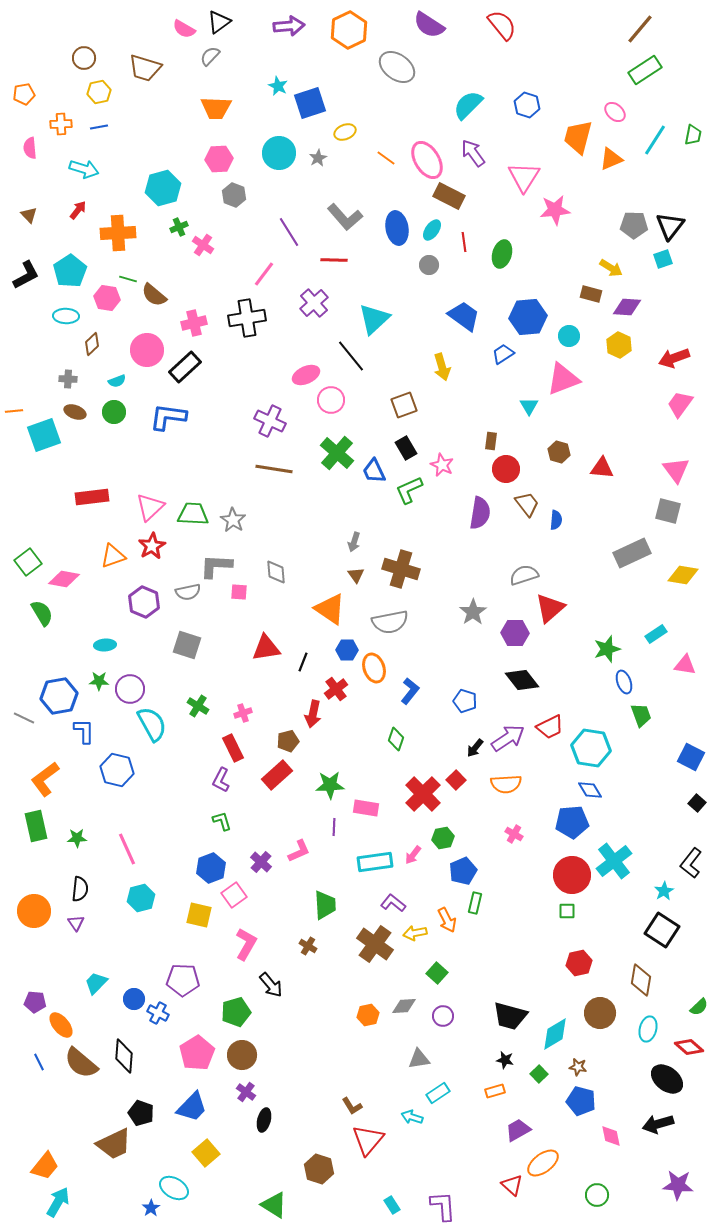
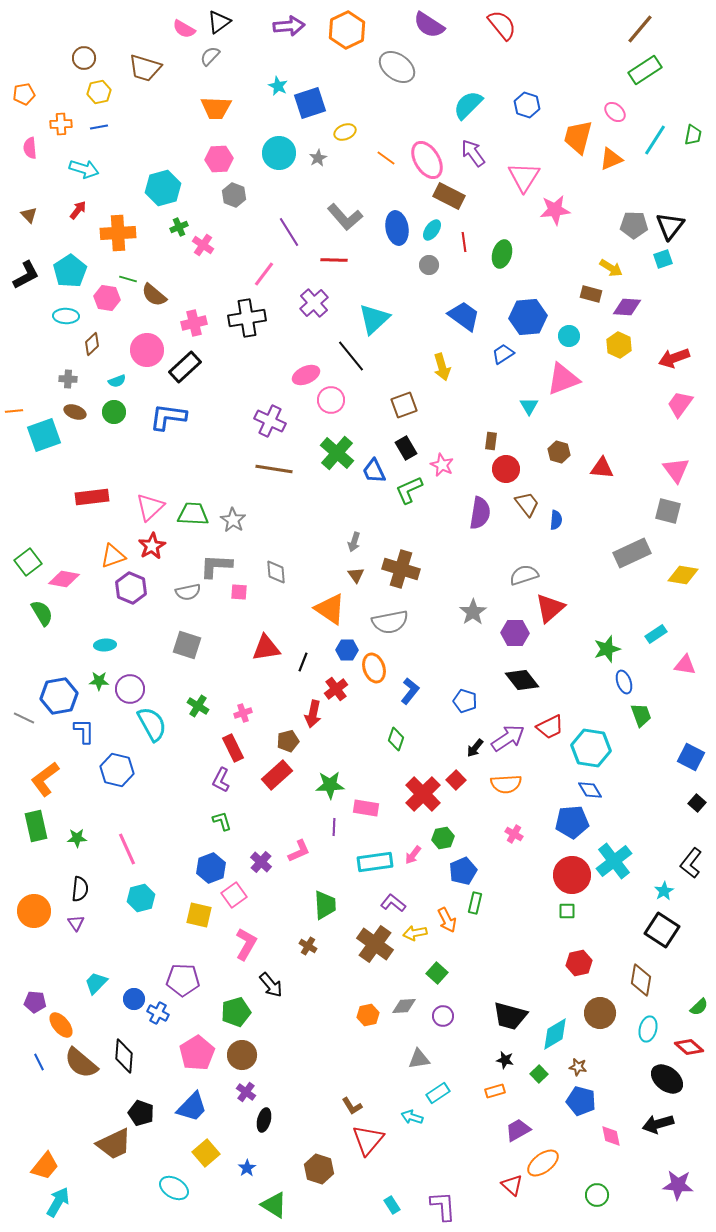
orange hexagon at (349, 30): moved 2 px left
purple hexagon at (144, 602): moved 13 px left, 14 px up
blue star at (151, 1208): moved 96 px right, 40 px up
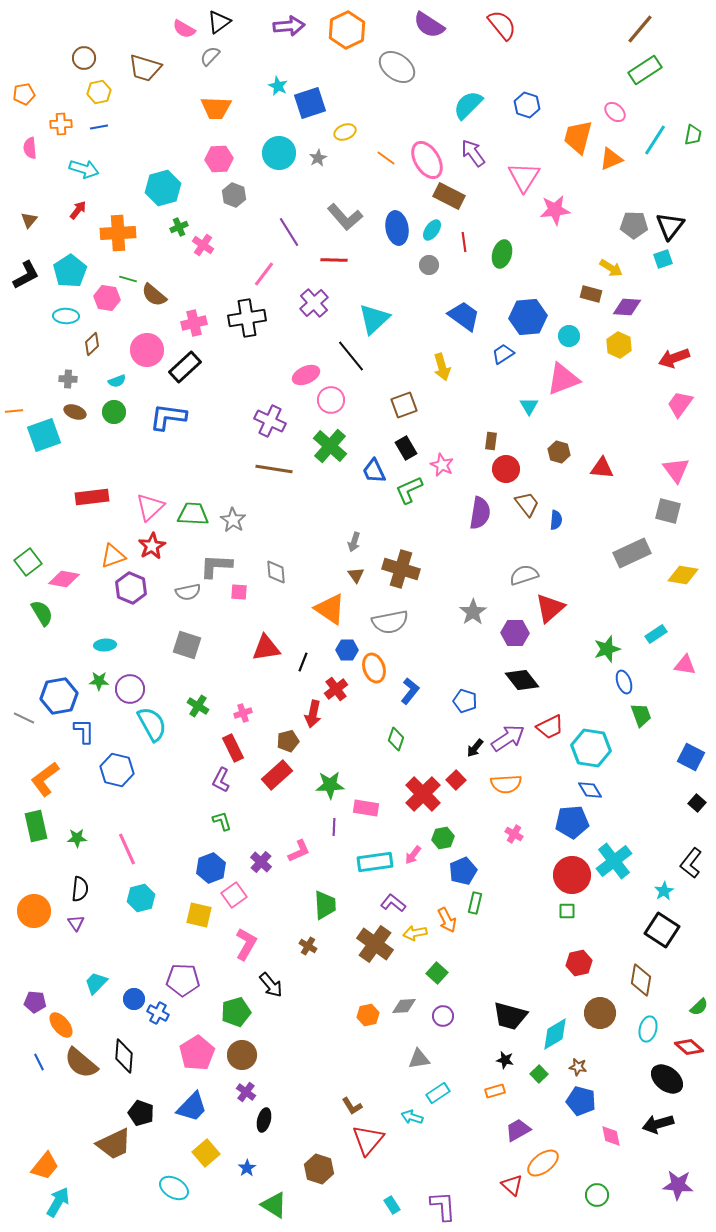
brown triangle at (29, 215): moved 5 px down; rotated 24 degrees clockwise
green cross at (337, 453): moved 7 px left, 7 px up
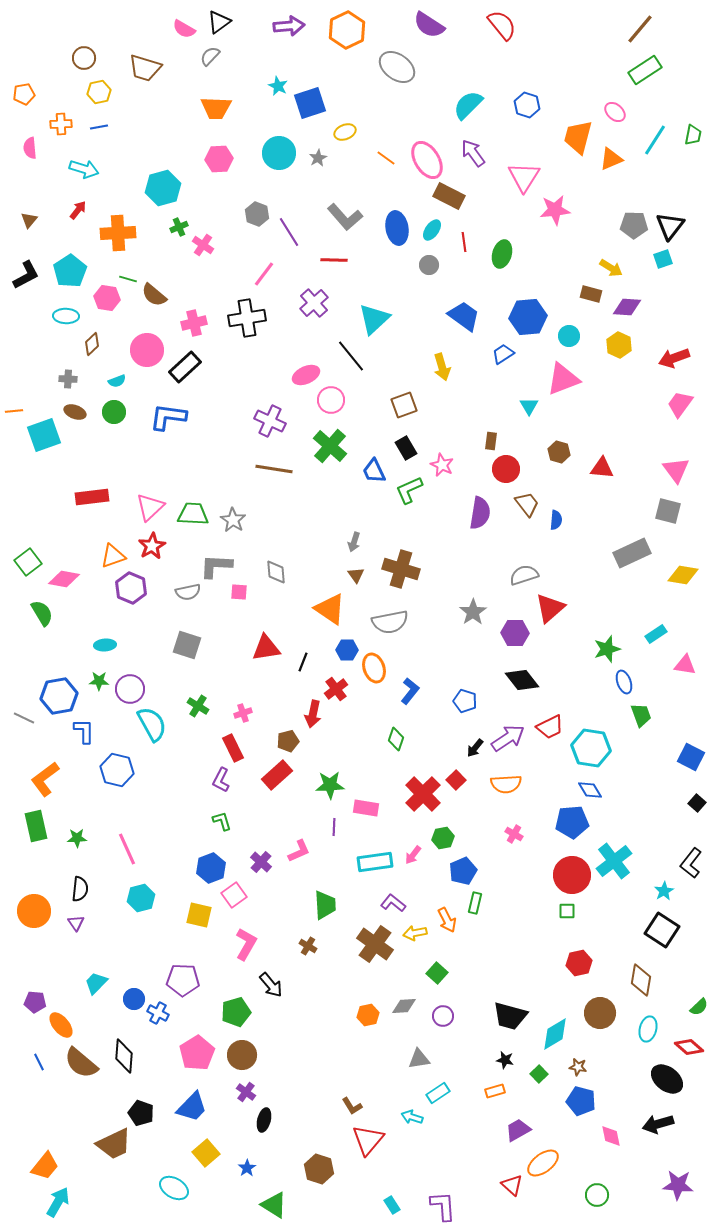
gray hexagon at (234, 195): moved 23 px right, 19 px down
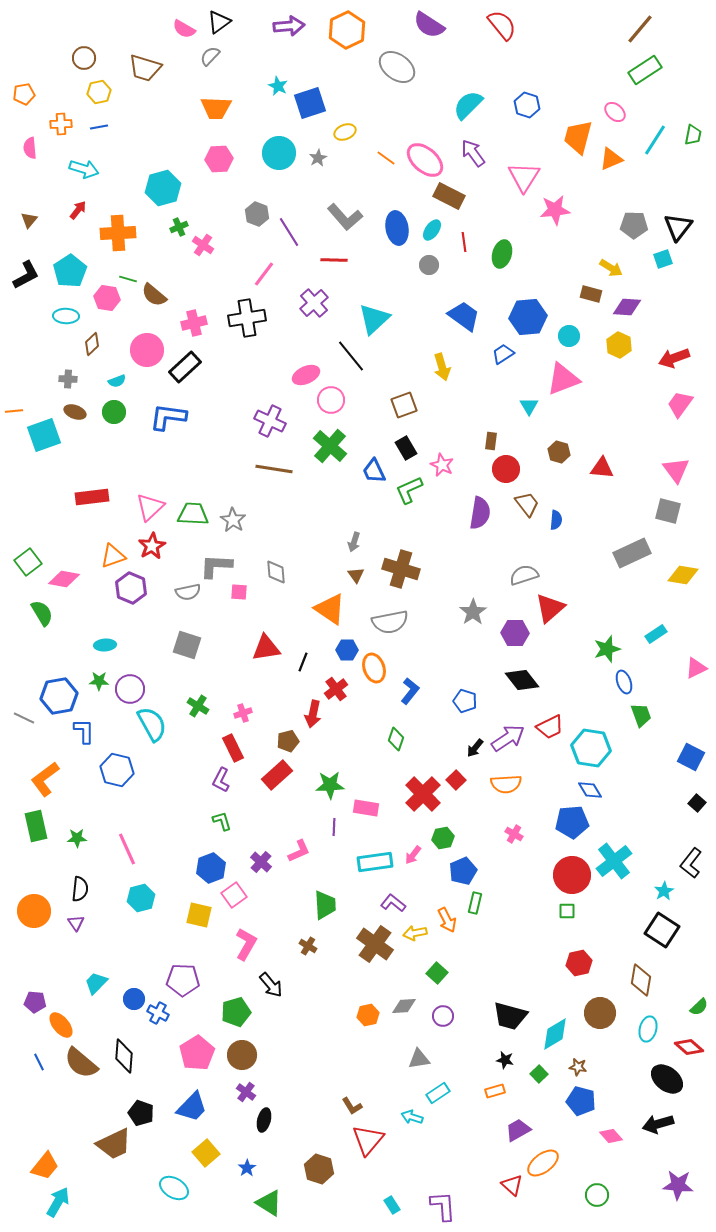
pink ellipse at (427, 160): moved 2 px left; rotated 18 degrees counterclockwise
black triangle at (670, 226): moved 8 px right, 1 px down
pink triangle at (685, 665): moved 11 px right, 3 px down; rotated 35 degrees counterclockwise
pink diamond at (611, 1136): rotated 30 degrees counterclockwise
green triangle at (274, 1205): moved 5 px left, 2 px up
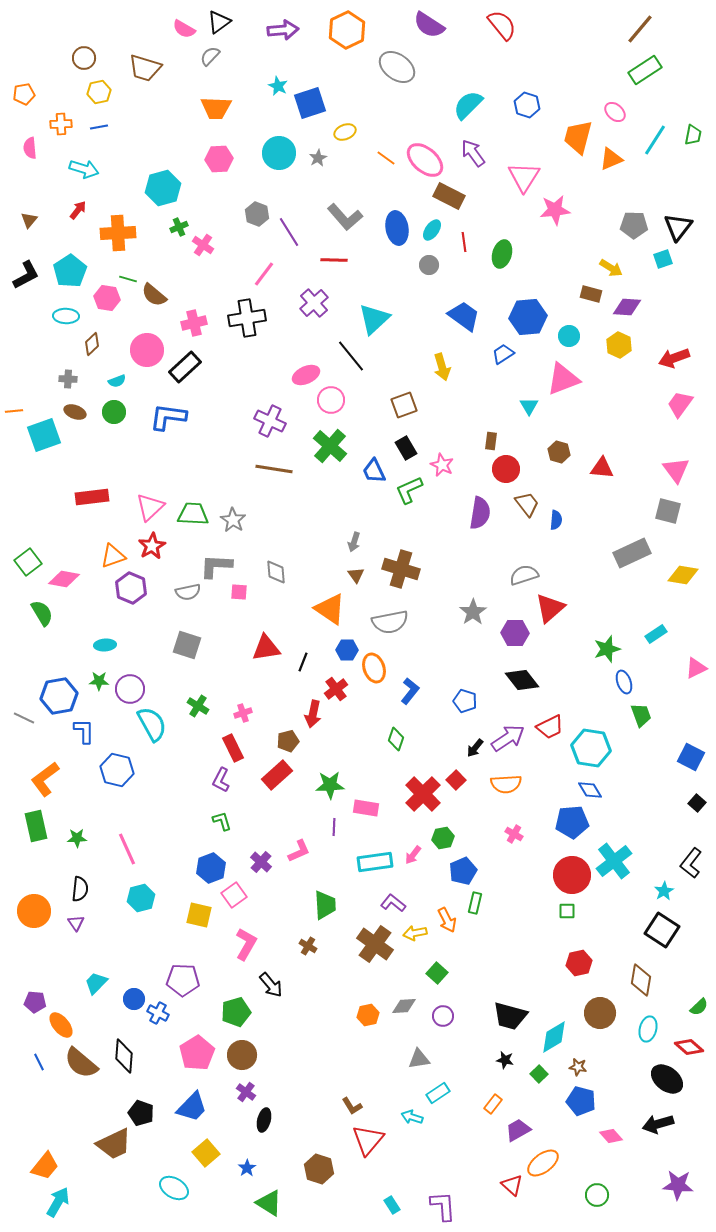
purple arrow at (289, 26): moved 6 px left, 4 px down
cyan diamond at (555, 1034): moved 1 px left, 3 px down
orange rectangle at (495, 1091): moved 2 px left, 13 px down; rotated 36 degrees counterclockwise
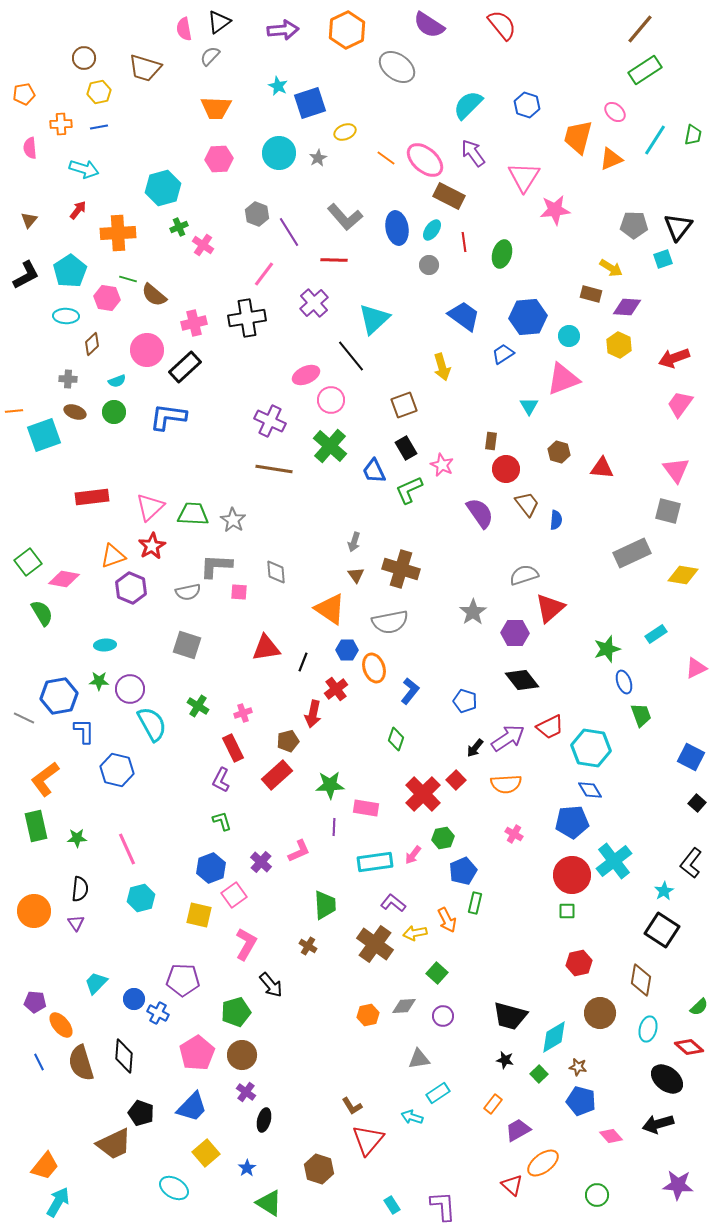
pink semicircle at (184, 29): rotated 50 degrees clockwise
purple semicircle at (480, 513): rotated 44 degrees counterclockwise
brown semicircle at (81, 1063): rotated 33 degrees clockwise
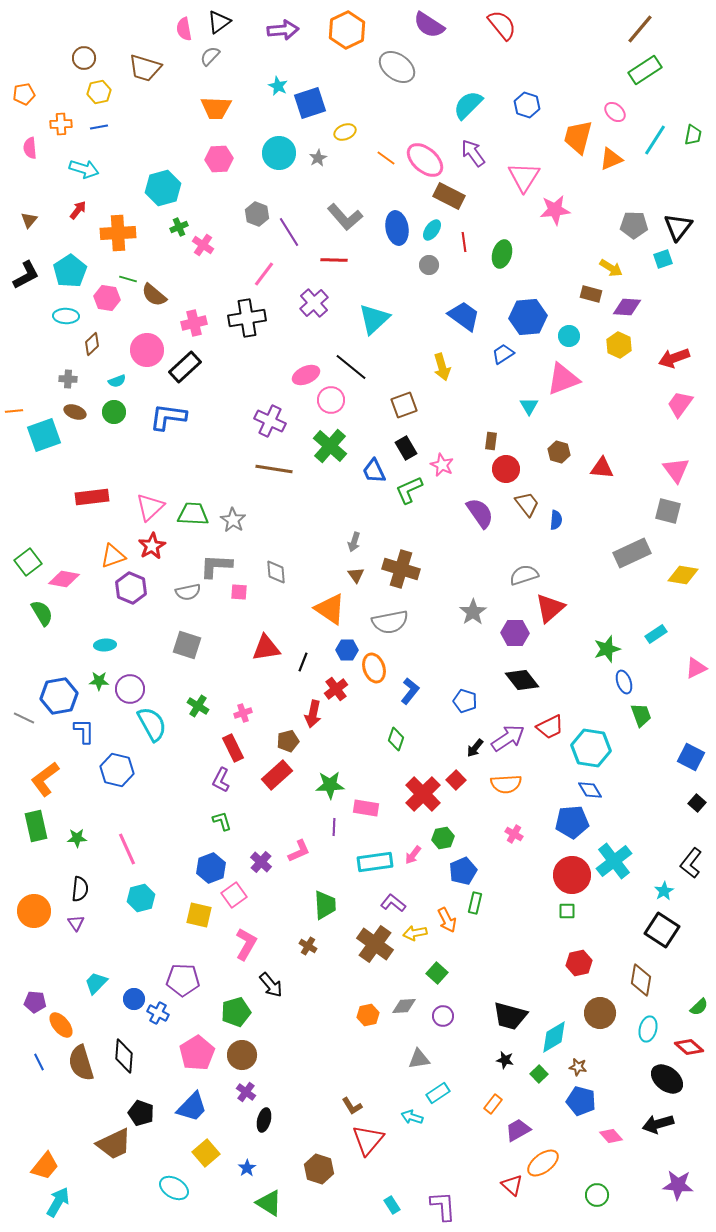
black line at (351, 356): moved 11 px down; rotated 12 degrees counterclockwise
